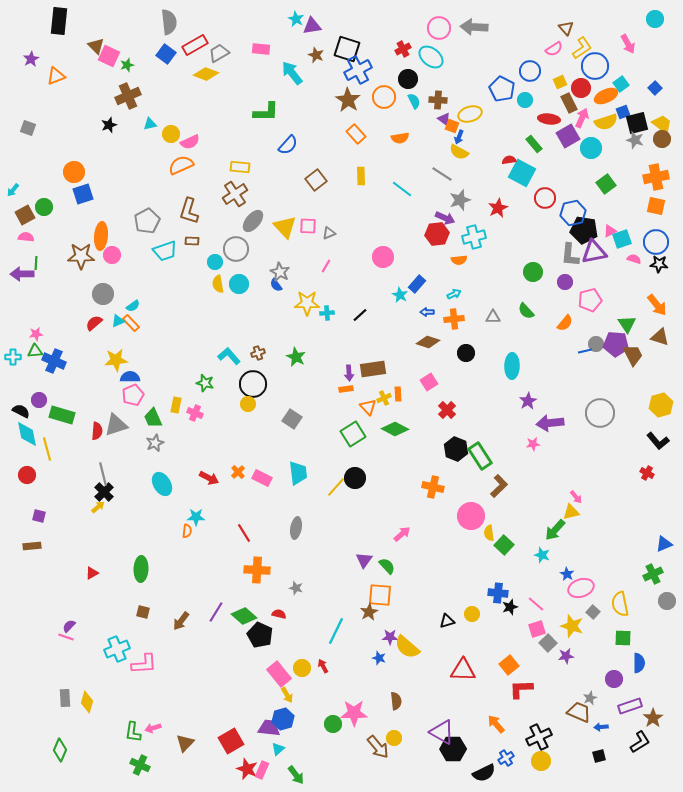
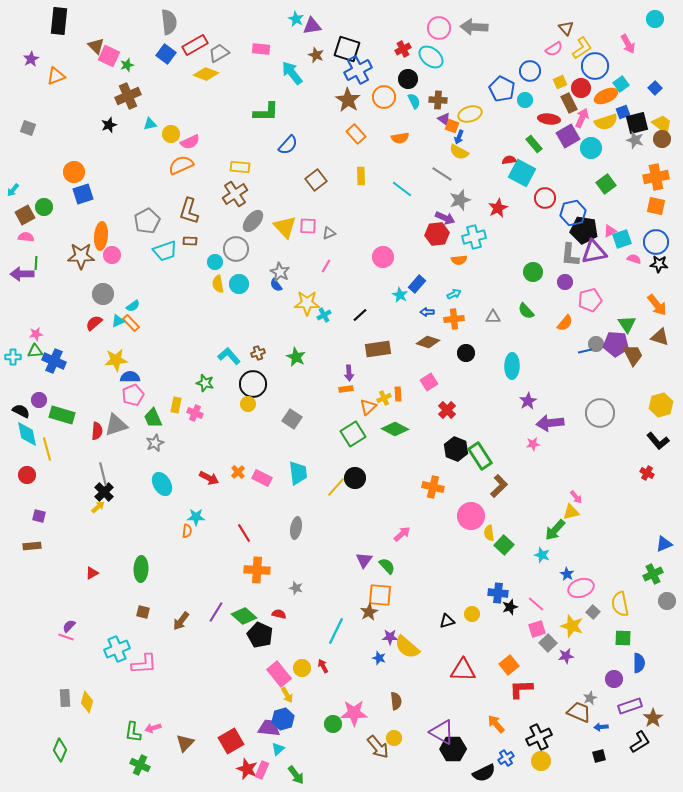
brown rectangle at (192, 241): moved 2 px left
cyan cross at (327, 313): moved 3 px left, 2 px down; rotated 24 degrees counterclockwise
brown rectangle at (373, 369): moved 5 px right, 20 px up
orange triangle at (368, 407): rotated 30 degrees clockwise
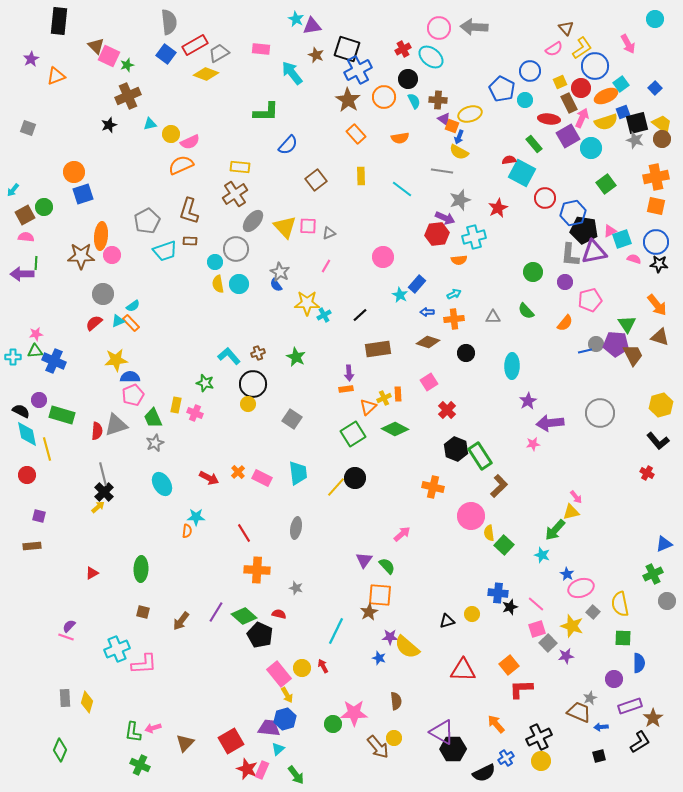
gray line at (442, 174): moved 3 px up; rotated 25 degrees counterclockwise
blue hexagon at (283, 719): moved 2 px right
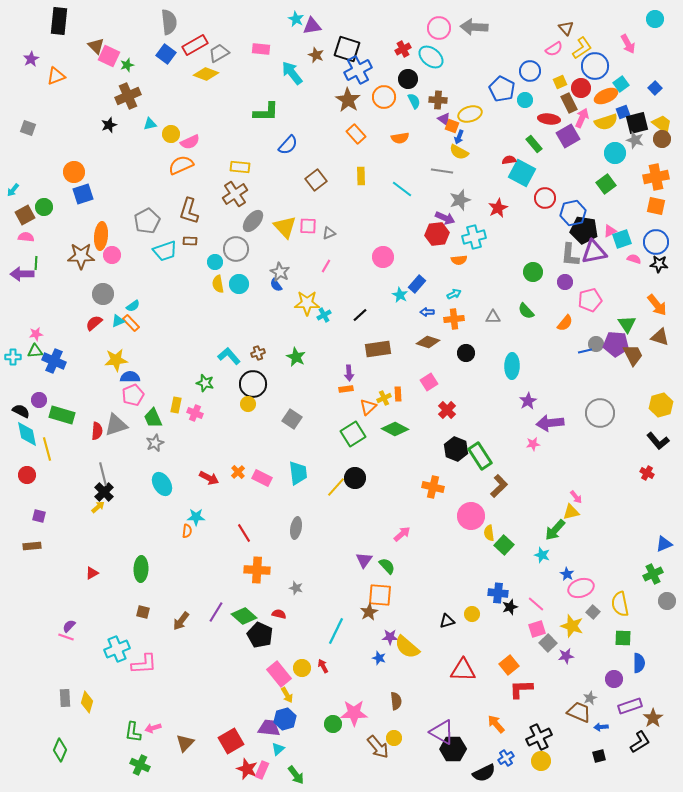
cyan circle at (591, 148): moved 24 px right, 5 px down
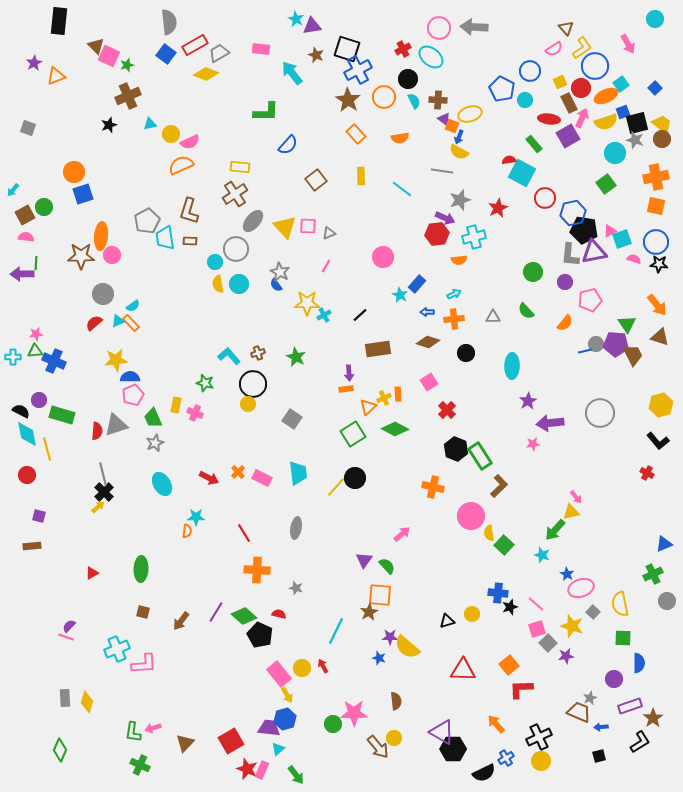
purple star at (31, 59): moved 3 px right, 4 px down
cyan trapezoid at (165, 251): moved 13 px up; rotated 100 degrees clockwise
